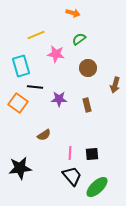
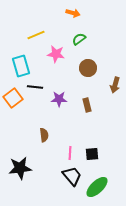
orange square: moved 5 px left, 5 px up; rotated 18 degrees clockwise
brown semicircle: rotated 64 degrees counterclockwise
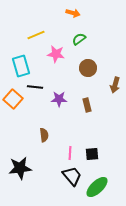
orange square: moved 1 px down; rotated 12 degrees counterclockwise
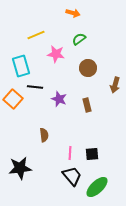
purple star: rotated 21 degrees clockwise
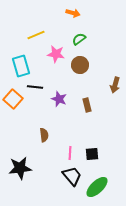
brown circle: moved 8 px left, 3 px up
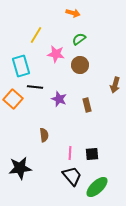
yellow line: rotated 36 degrees counterclockwise
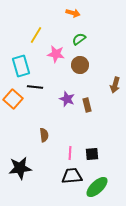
purple star: moved 8 px right
black trapezoid: rotated 55 degrees counterclockwise
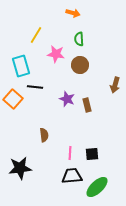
green semicircle: rotated 56 degrees counterclockwise
